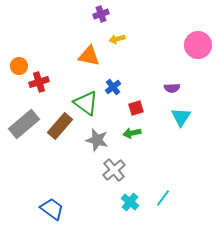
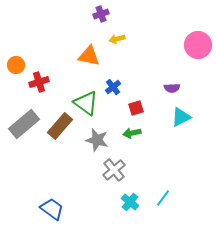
orange circle: moved 3 px left, 1 px up
cyan triangle: rotated 30 degrees clockwise
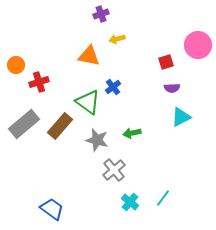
green triangle: moved 2 px right, 1 px up
red square: moved 30 px right, 46 px up
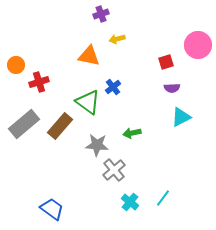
gray star: moved 5 px down; rotated 10 degrees counterclockwise
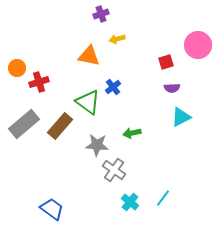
orange circle: moved 1 px right, 3 px down
gray cross: rotated 15 degrees counterclockwise
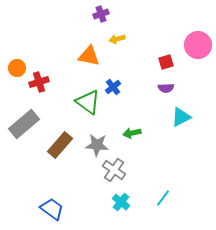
purple semicircle: moved 6 px left
brown rectangle: moved 19 px down
cyan cross: moved 9 px left
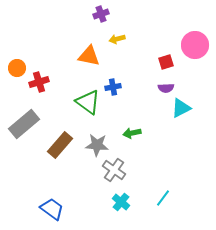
pink circle: moved 3 px left
blue cross: rotated 28 degrees clockwise
cyan triangle: moved 9 px up
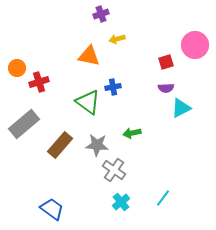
cyan cross: rotated 12 degrees clockwise
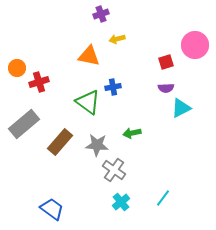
brown rectangle: moved 3 px up
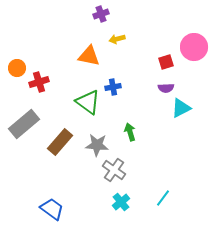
pink circle: moved 1 px left, 2 px down
green arrow: moved 2 px left, 1 px up; rotated 84 degrees clockwise
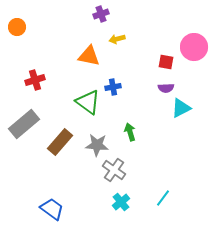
red square: rotated 28 degrees clockwise
orange circle: moved 41 px up
red cross: moved 4 px left, 2 px up
